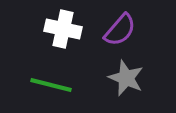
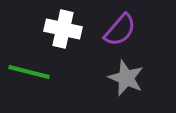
green line: moved 22 px left, 13 px up
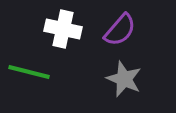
gray star: moved 2 px left, 1 px down
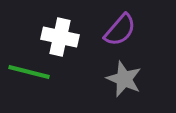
white cross: moved 3 px left, 8 px down
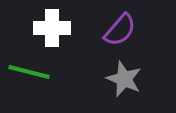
white cross: moved 8 px left, 9 px up; rotated 12 degrees counterclockwise
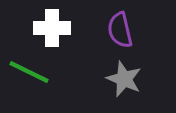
purple semicircle: rotated 126 degrees clockwise
green line: rotated 12 degrees clockwise
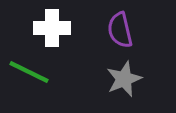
gray star: rotated 27 degrees clockwise
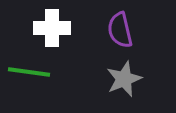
green line: rotated 18 degrees counterclockwise
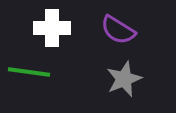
purple semicircle: moved 2 px left; rotated 45 degrees counterclockwise
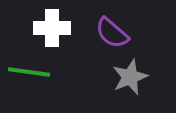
purple semicircle: moved 6 px left, 3 px down; rotated 9 degrees clockwise
gray star: moved 6 px right, 2 px up
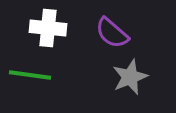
white cross: moved 4 px left; rotated 6 degrees clockwise
green line: moved 1 px right, 3 px down
